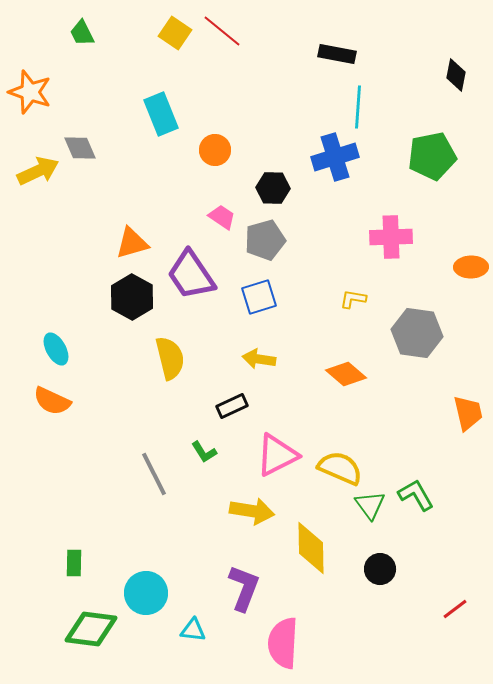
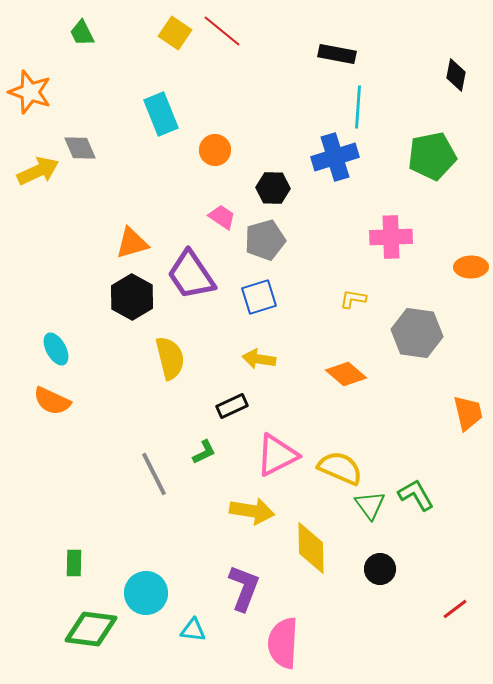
green L-shape at (204, 452): rotated 84 degrees counterclockwise
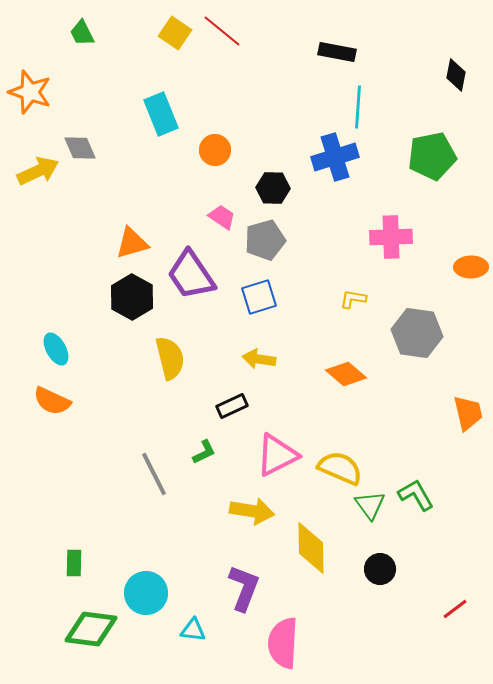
black rectangle at (337, 54): moved 2 px up
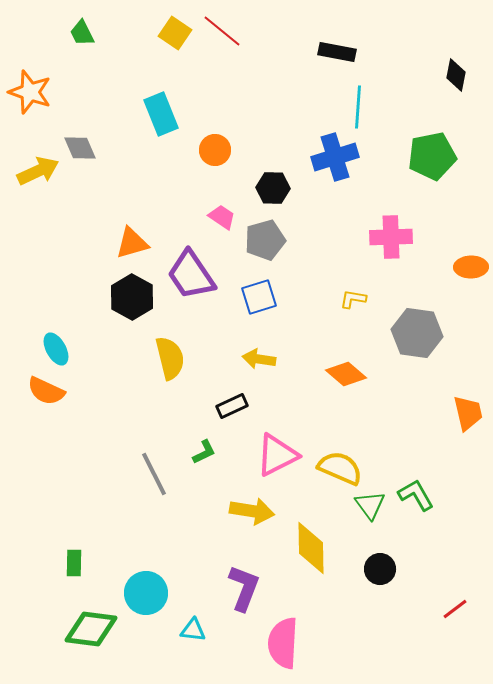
orange semicircle at (52, 401): moved 6 px left, 10 px up
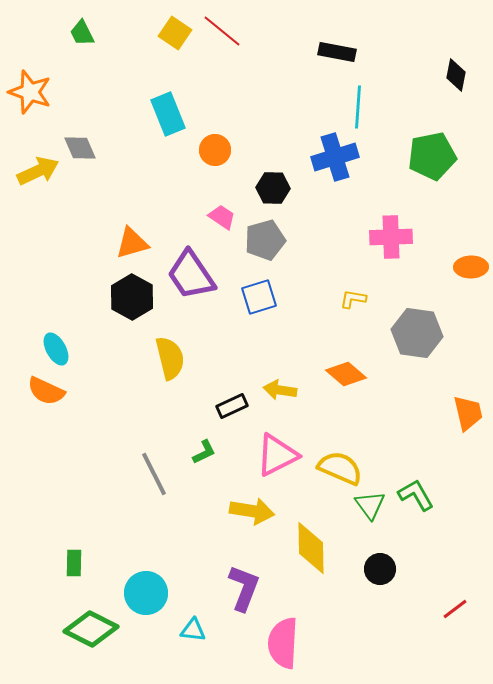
cyan rectangle at (161, 114): moved 7 px right
yellow arrow at (259, 359): moved 21 px right, 31 px down
green diamond at (91, 629): rotated 20 degrees clockwise
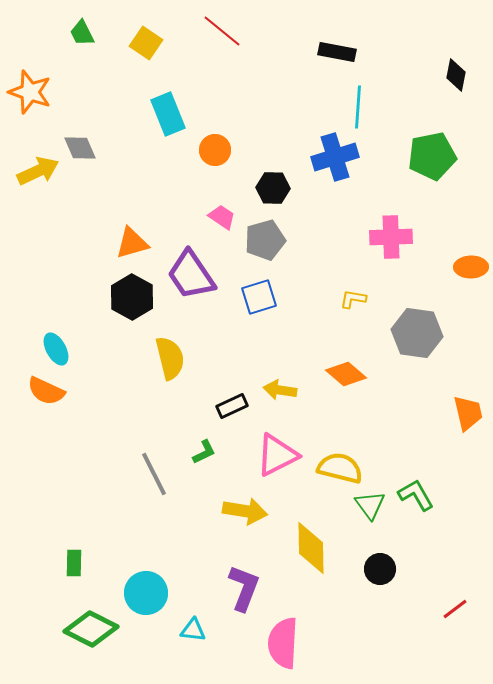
yellow square at (175, 33): moved 29 px left, 10 px down
yellow semicircle at (340, 468): rotated 9 degrees counterclockwise
yellow arrow at (252, 511): moved 7 px left
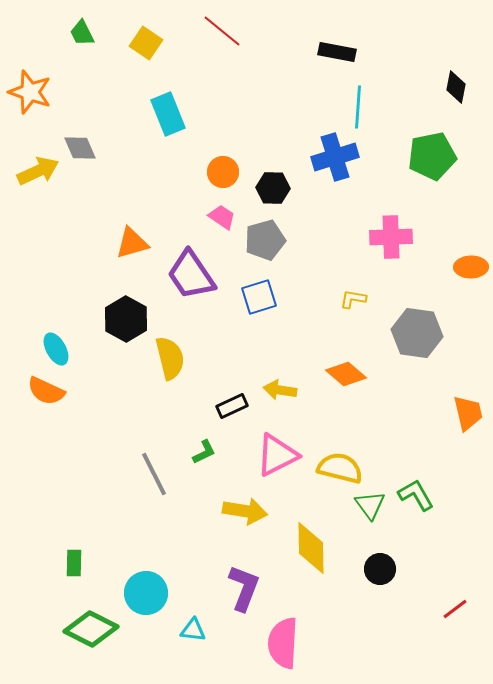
black diamond at (456, 75): moved 12 px down
orange circle at (215, 150): moved 8 px right, 22 px down
black hexagon at (132, 297): moved 6 px left, 22 px down
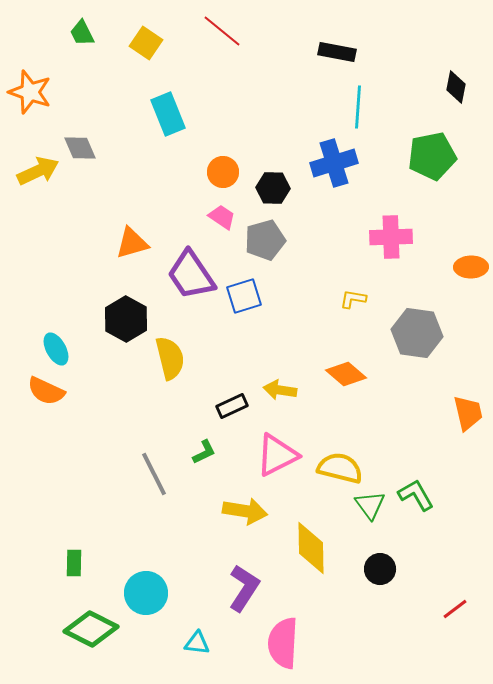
blue cross at (335, 157): moved 1 px left, 6 px down
blue square at (259, 297): moved 15 px left, 1 px up
purple L-shape at (244, 588): rotated 12 degrees clockwise
cyan triangle at (193, 630): moved 4 px right, 13 px down
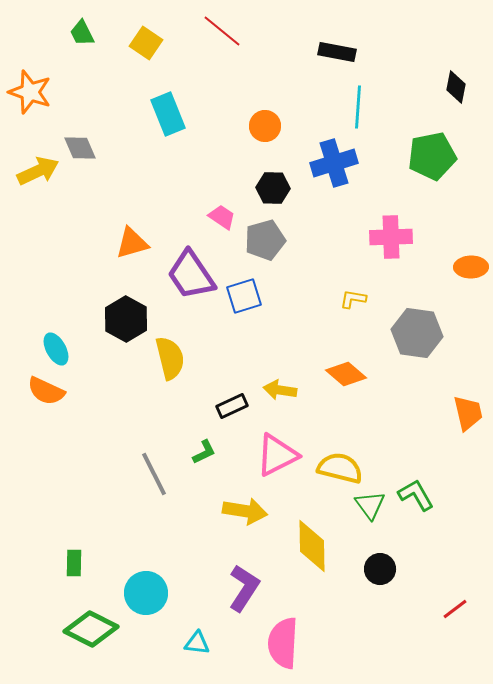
orange circle at (223, 172): moved 42 px right, 46 px up
yellow diamond at (311, 548): moved 1 px right, 2 px up
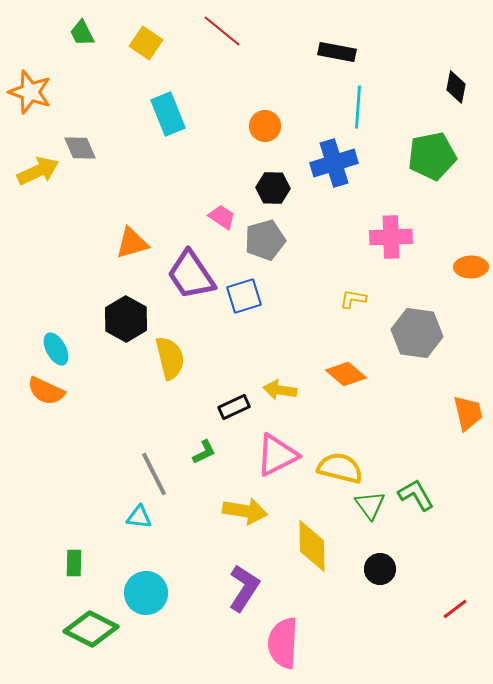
black rectangle at (232, 406): moved 2 px right, 1 px down
cyan triangle at (197, 643): moved 58 px left, 126 px up
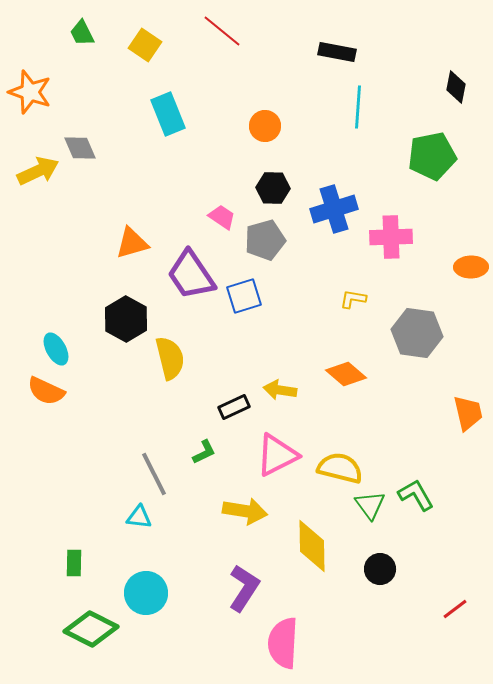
yellow square at (146, 43): moved 1 px left, 2 px down
blue cross at (334, 163): moved 46 px down
